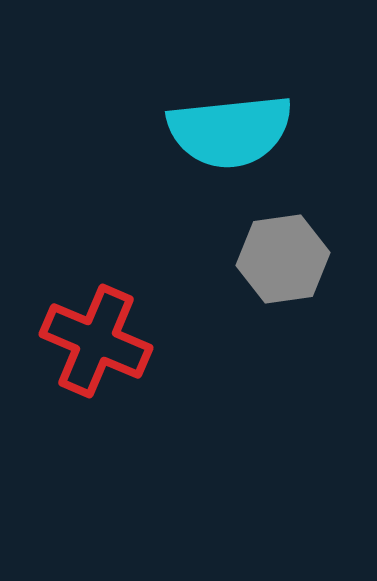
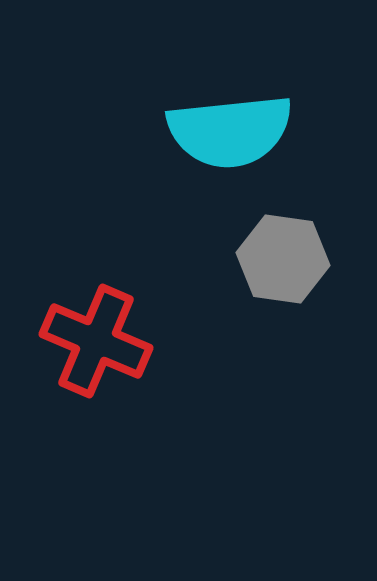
gray hexagon: rotated 16 degrees clockwise
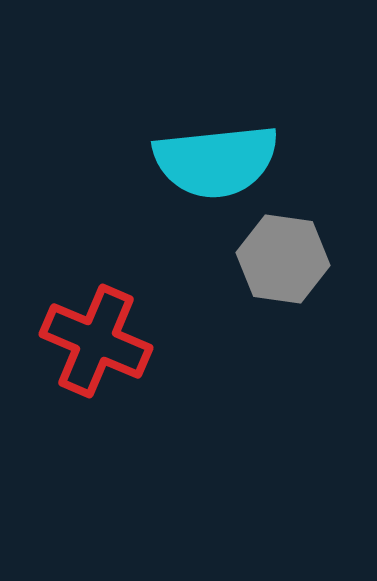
cyan semicircle: moved 14 px left, 30 px down
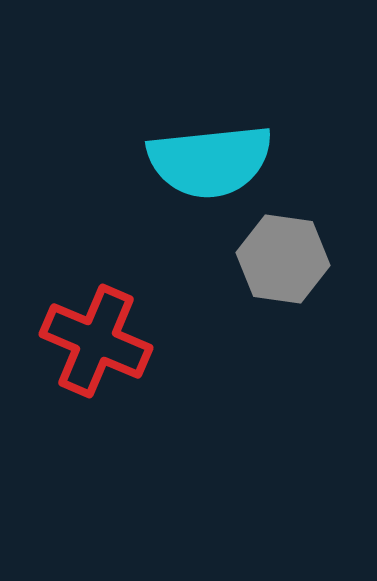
cyan semicircle: moved 6 px left
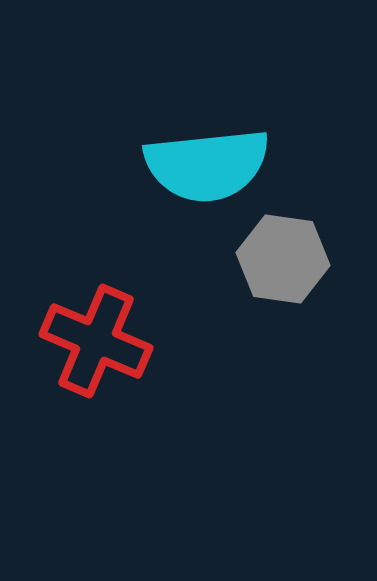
cyan semicircle: moved 3 px left, 4 px down
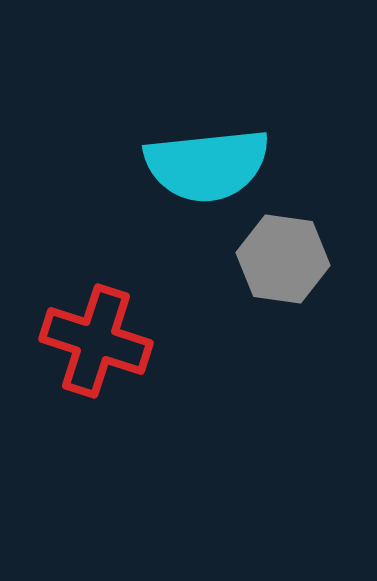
red cross: rotated 5 degrees counterclockwise
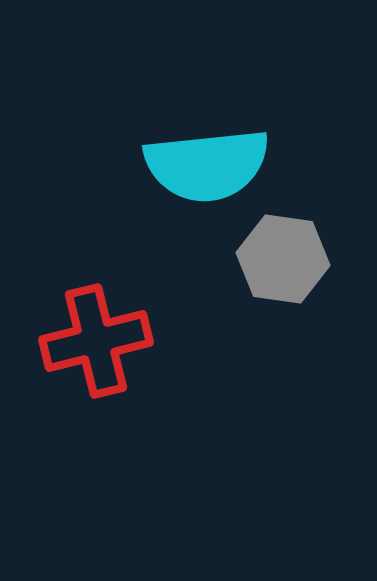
red cross: rotated 32 degrees counterclockwise
